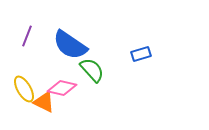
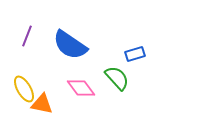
blue rectangle: moved 6 px left
green semicircle: moved 25 px right, 8 px down
pink diamond: moved 19 px right; rotated 40 degrees clockwise
orange triangle: moved 2 px left, 2 px down; rotated 15 degrees counterclockwise
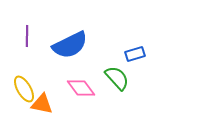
purple line: rotated 20 degrees counterclockwise
blue semicircle: rotated 60 degrees counterclockwise
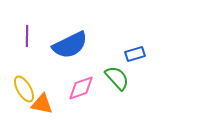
pink diamond: rotated 72 degrees counterclockwise
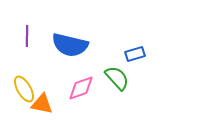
blue semicircle: rotated 39 degrees clockwise
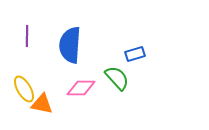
blue semicircle: rotated 81 degrees clockwise
pink diamond: rotated 20 degrees clockwise
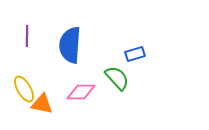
pink diamond: moved 4 px down
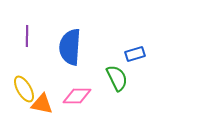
blue semicircle: moved 2 px down
green semicircle: rotated 16 degrees clockwise
pink diamond: moved 4 px left, 4 px down
